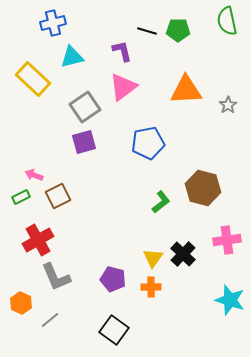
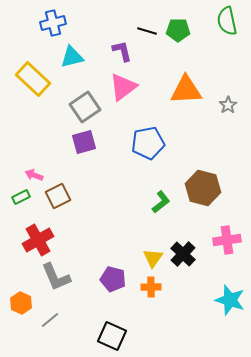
black square: moved 2 px left, 6 px down; rotated 12 degrees counterclockwise
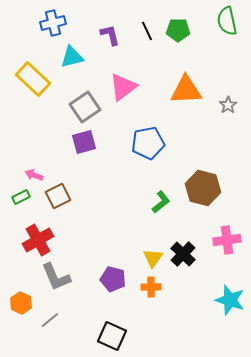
black line: rotated 48 degrees clockwise
purple L-shape: moved 12 px left, 16 px up
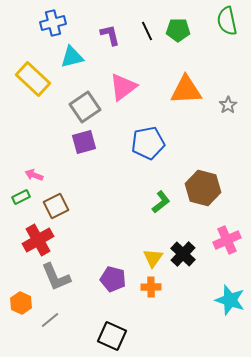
brown square: moved 2 px left, 10 px down
pink cross: rotated 16 degrees counterclockwise
